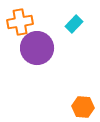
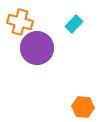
orange cross: rotated 25 degrees clockwise
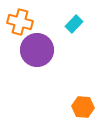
purple circle: moved 2 px down
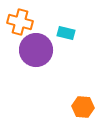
cyan rectangle: moved 8 px left, 9 px down; rotated 60 degrees clockwise
purple circle: moved 1 px left
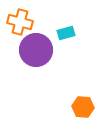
cyan rectangle: rotated 30 degrees counterclockwise
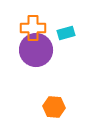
orange cross: moved 13 px right, 6 px down; rotated 15 degrees counterclockwise
orange hexagon: moved 29 px left
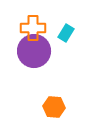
cyan rectangle: rotated 42 degrees counterclockwise
purple circle: moved 2 px left, 1 px down
